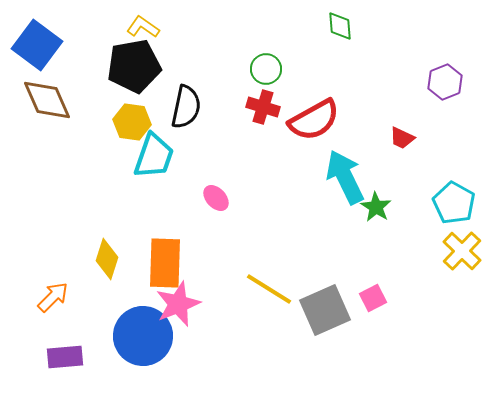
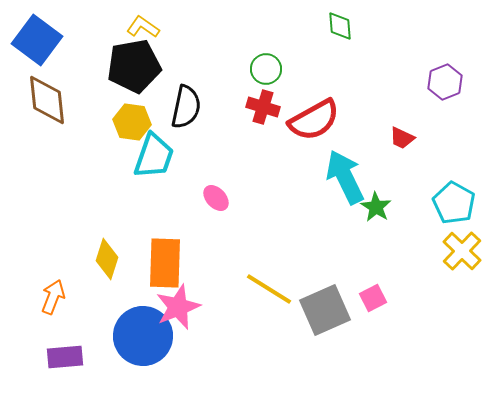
blue square: moved 5 px up
brown diamond: rotated 18 degrees clockwise
orange arrow: rotated 24 degrees counterclockwise
pink star: moved 3 px down
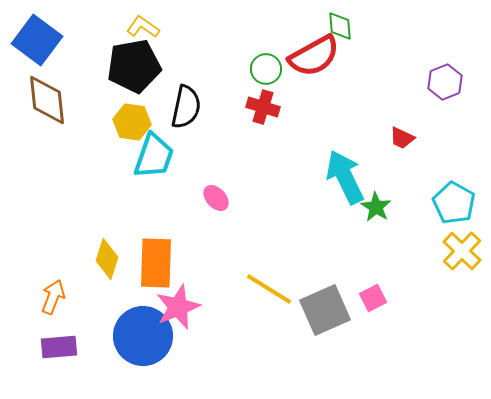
red semicircle: moved 64 px up
orange rectangle: moved 9 px left
purple rectangle: moved 6 px left, 10 px up
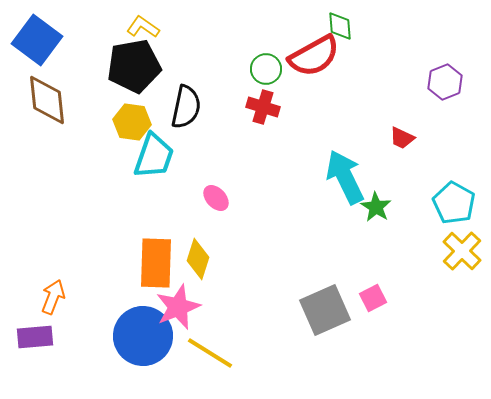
yellow diamond: moved 91 px right
yellow line: moved 59 px left, 64 px down
purple rectangle: moved 24 px left, 10 px up
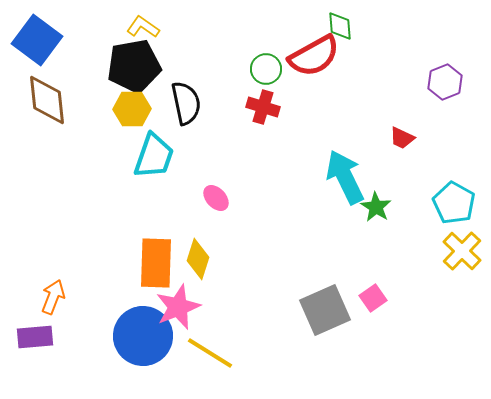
black semicircle: moved 4 px up; rotated 24 degrees counterclockwise
yellow hexagon: moved 13 px up; rotated 9 degrees counterclockwise
pink square: rotated 8 degrees counterclockwise
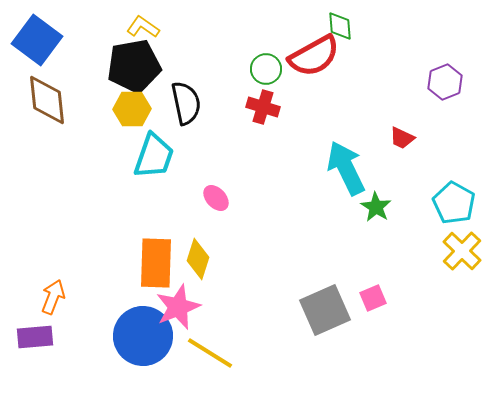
cyan arrow: moved 1 px right, 9 px up
pink square: rotated 12 degrees clockwise
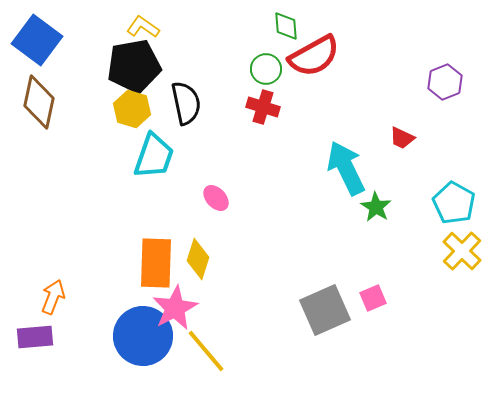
green diamond: moved 54 px left
brown diamond: moved 8 px left, 2 px down; rotated 18 degrees clockwise
yellow hexagon: rotated 18 degrees clockwise
pink star: moved 3 px left, 1 px down; rotated 6 degrees counterclockwise
yellow line: moved 4 px left, 2 px up; rotated 18 degrees clockwise
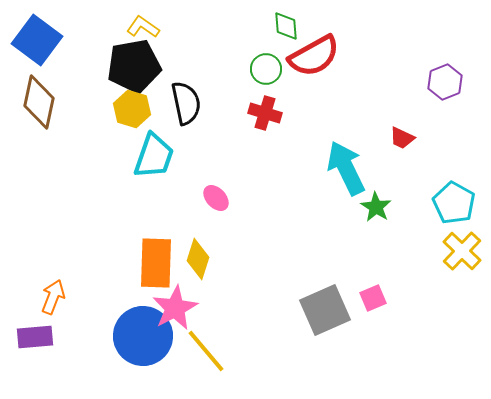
red cross: moved 2 px right, 6 px down
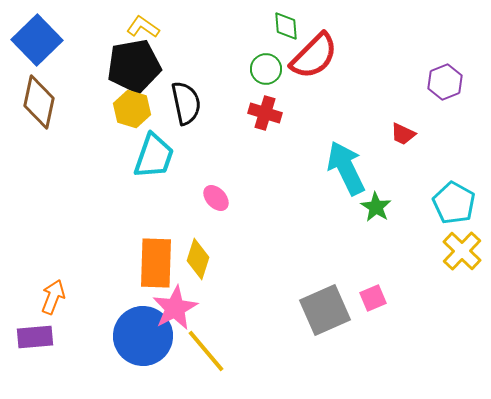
blue square: rotated 9 degrees clockwise
red semicircle: rotated 16 degrees counterclockwise
red trapezoid: moved 1 px right, 4 px up
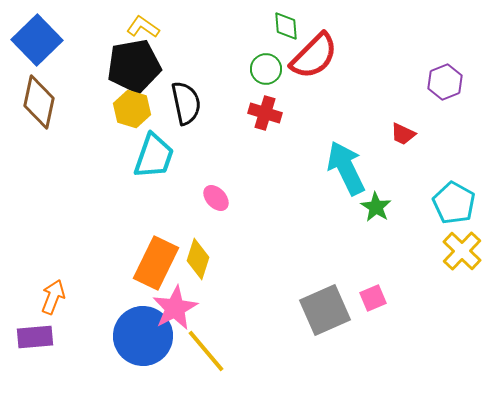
orange rectangle: rotated 24 degrees clockwise
